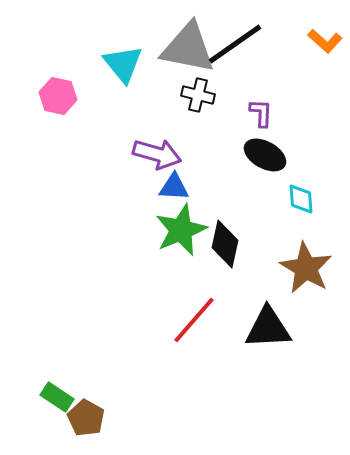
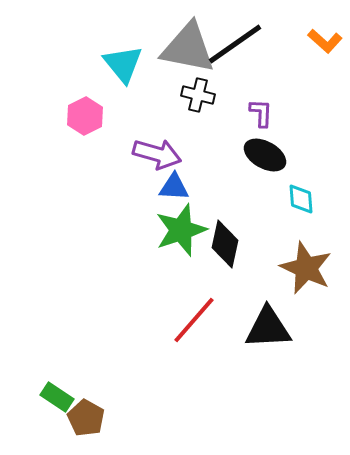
pink hexagon: moved 27 px right, 20 px down; rotated 21 degrees clockwise
green star: rotated 4 degrees clockwise
brown star: rotated 6 degrees counterclockwise
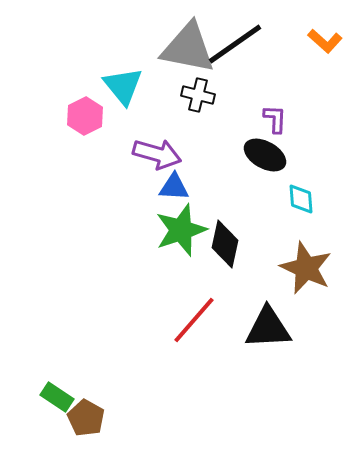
cyan triangle: moved 22 px down
purple L-shape: moved 14 px right, 6 px down
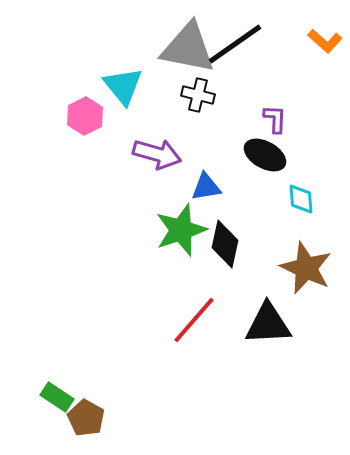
blue triangle: moved 32 px right; rotated 12 degrees counterclockwise
black triangle: moved 4 px up
